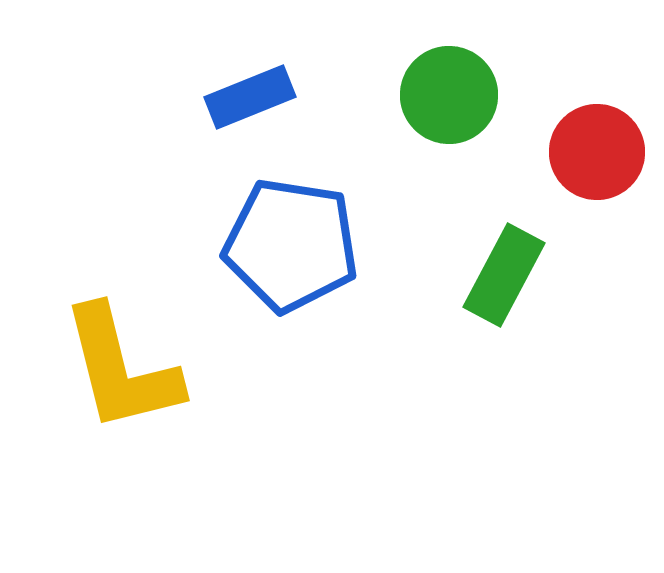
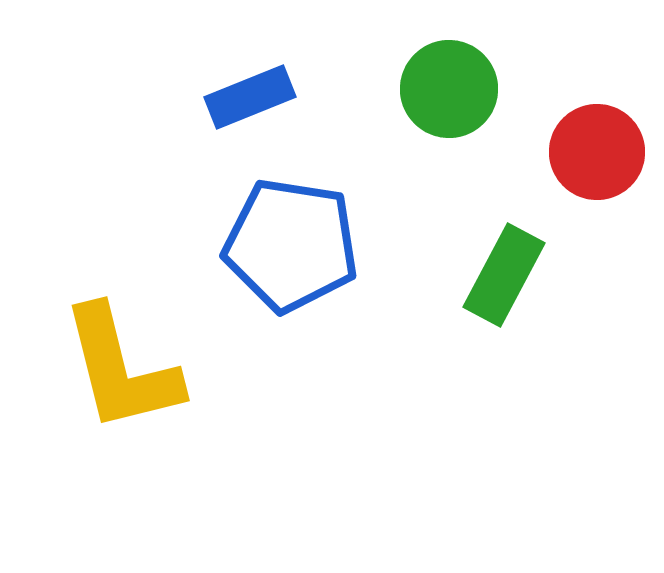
green circle: moved 6 px up
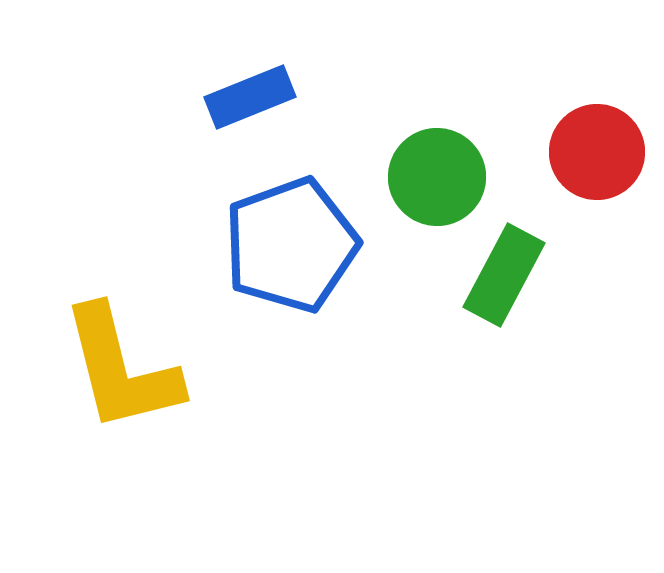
green circle: moved 12 px left, 88 px down
blue pentagon: rotated 29 degrees counterclockwise
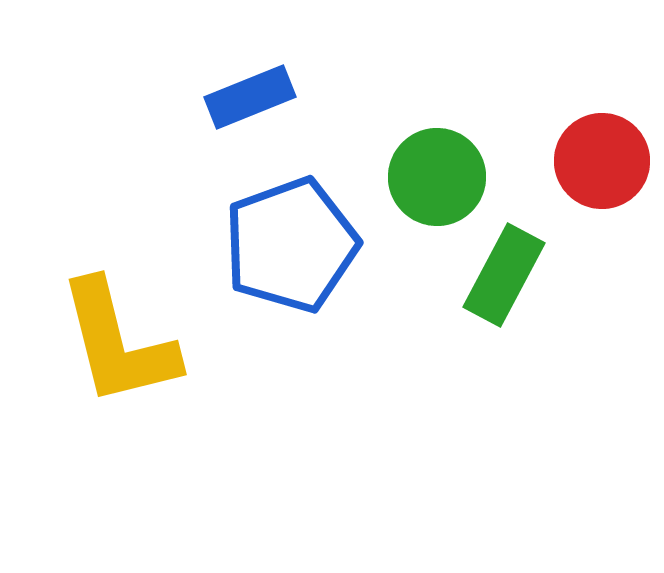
red circle: moved 5 px right, 9 px down
yellow L-shape: moved 3 px left, 26 px up
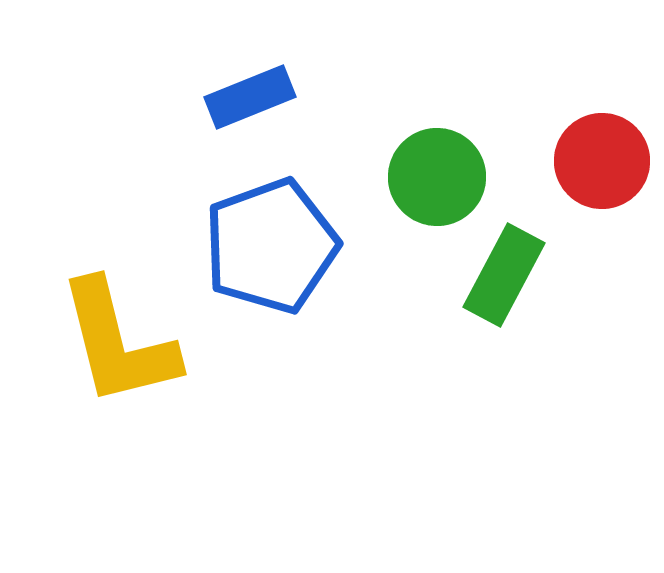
blue pentagon: moved 20 px left, 1 px down
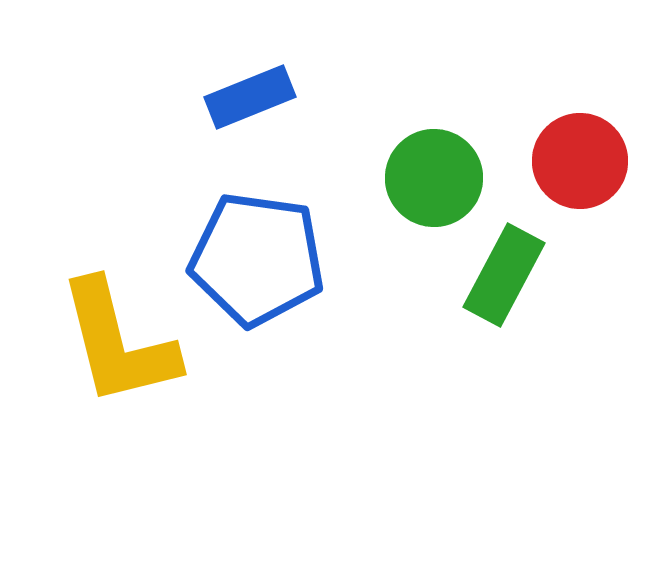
red circle: moved 22 px left
green circle: moved 3 px left, 1 px down
blue pentagon: moved 14 px left, 13 px down; rotated 28 degrees clockwise
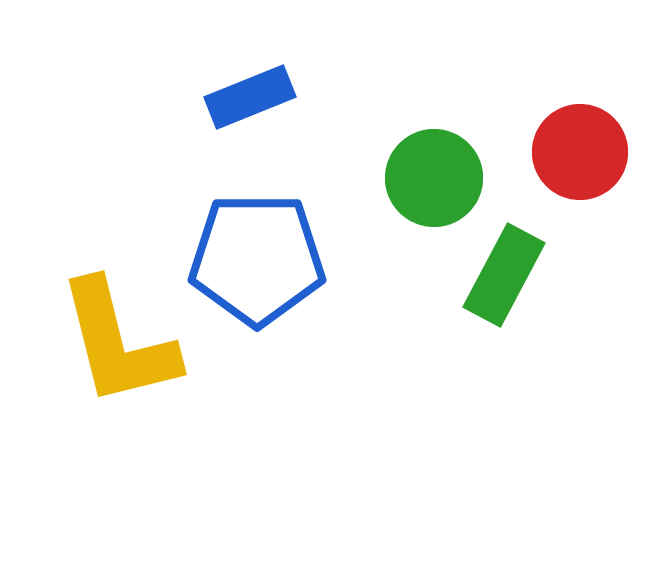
red circle: moved 9 px up
blue pentagon: rotated 8 degrees counterclockwise
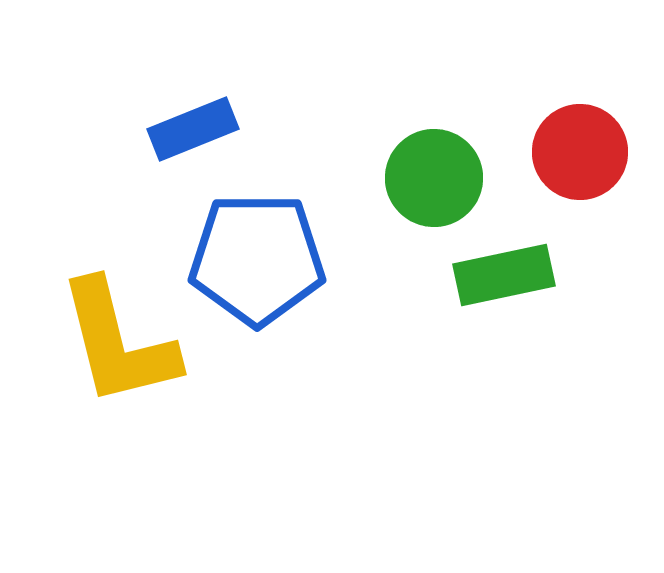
blue rectangle: moved 57 px left, 32 px down
green rectangle: rotated 50 degrees clockwise
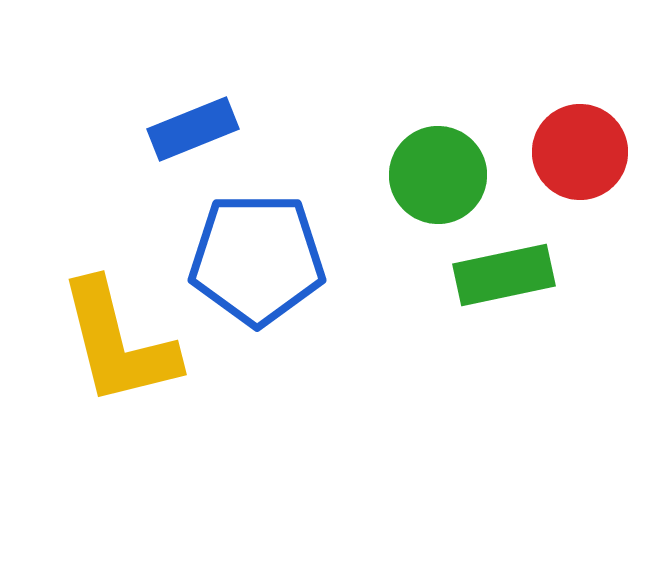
green circle: moved 4 px right, 3 px up
